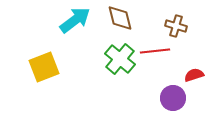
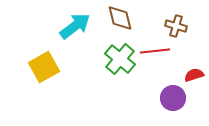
cyan arrow: moved 6 px down
yellow square: rotated 8 degrees counterclockwise
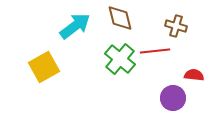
red semicircle: rotated 24 degrees clockwise
